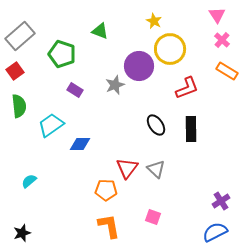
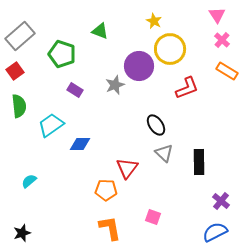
black rectangle: moved 8 px right, 33 px down
gray triangle: moved 8 px right, 16 px up
purple cross: rotated 18 degrees counterclockwise
orange L-shape: moved 1 px right, 2 px down
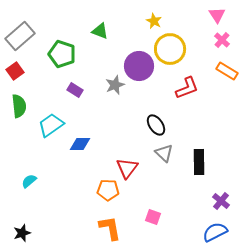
orange pentagon: moved 2 px right
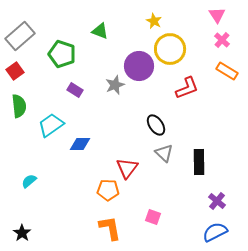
purple cross: moved 4 px left
black star: rotated 18 degrees counterclockwise
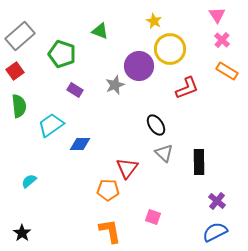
orange L-shape: moved 3 px down
